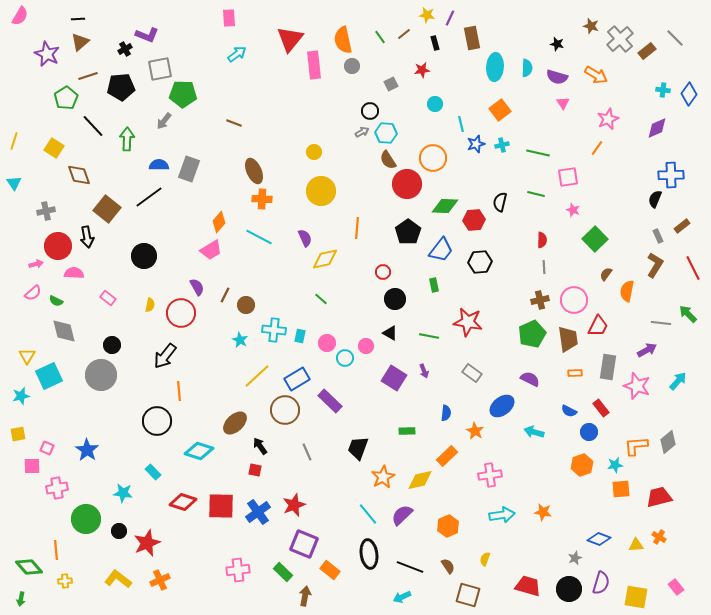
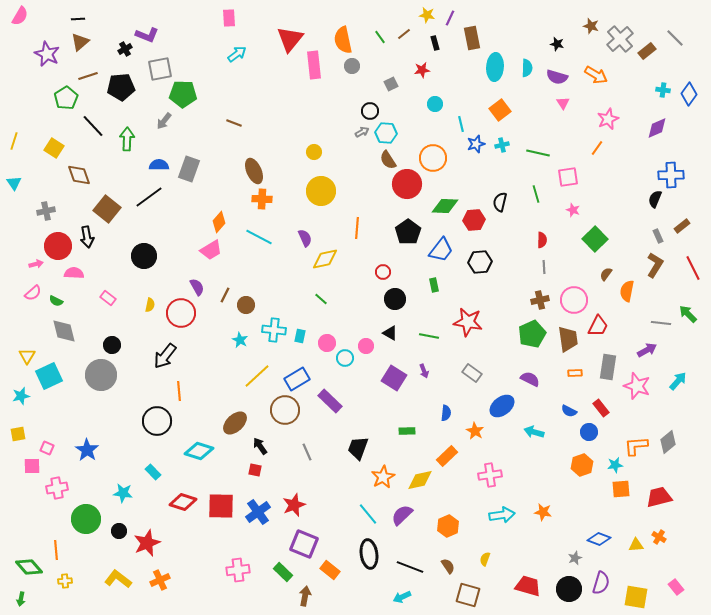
green line at (536, 194): rotated 60 degrees clockwise
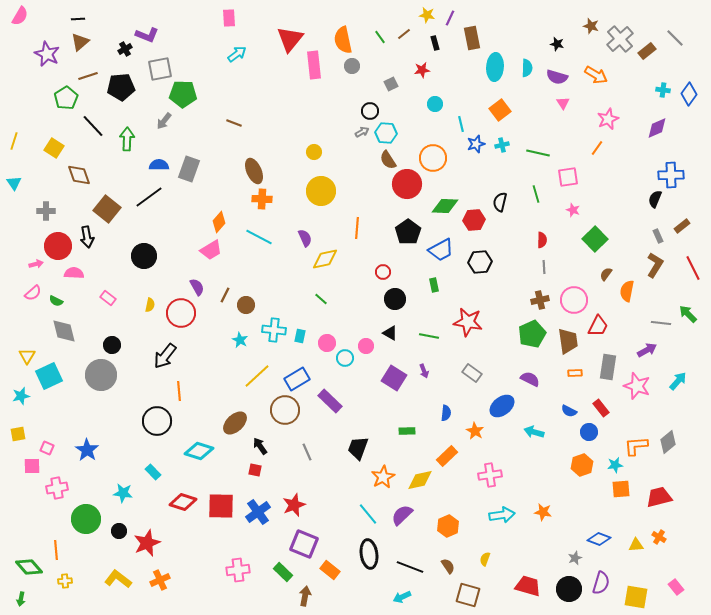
gray cross at (46, 211): rotated 12 degrees clockwise
blue trapezoid at (441, 250): rotated 24 degrees clockwise
brown trapezoid at (568, 339): moved 2 px down
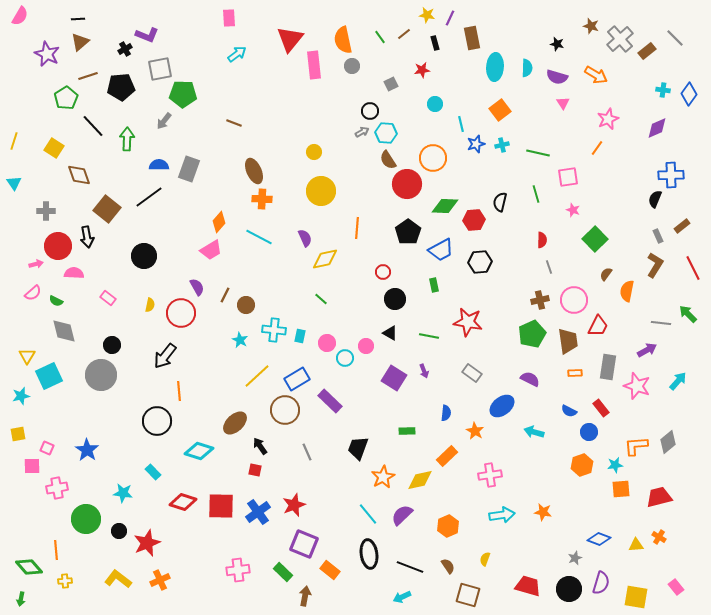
gray line at (544, 267): moved 5 px right; rotated 16 degrees counterclockwise
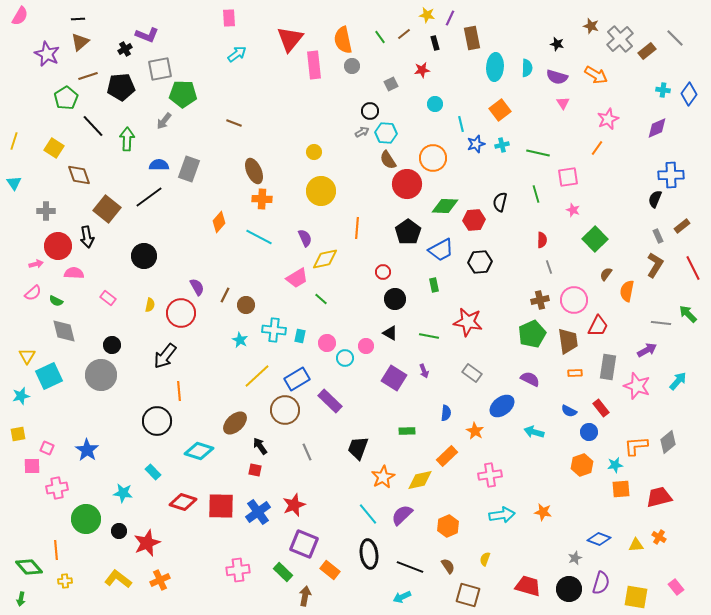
pink trapezoid at (211, 250): moved 86 px right, 28 px down
